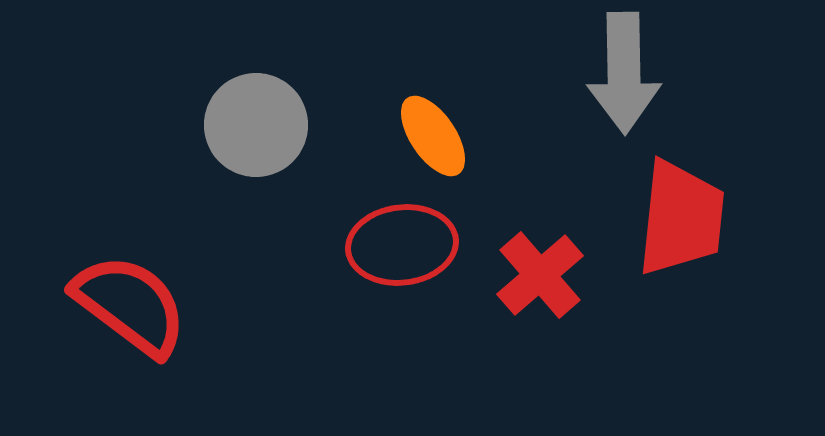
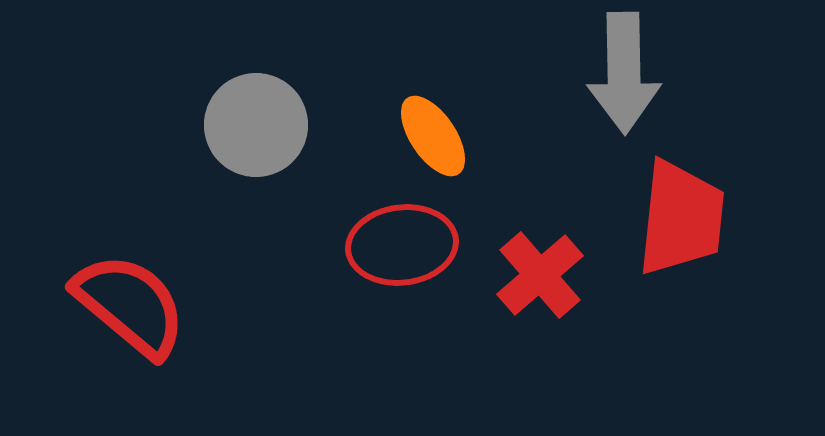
red semicircle: rotated 3 degrees clockwise
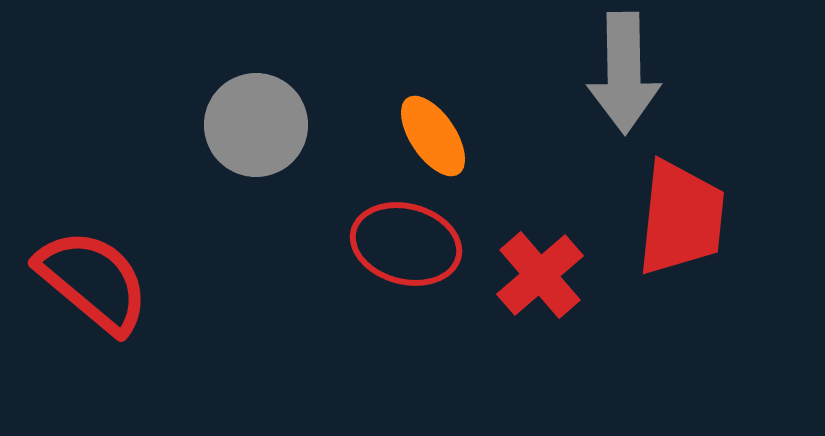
red ellipse: moved 4 px right, 1 px up; rotated 22 degrees clockwise
red semicircle: moved 37 px left, 24 px up
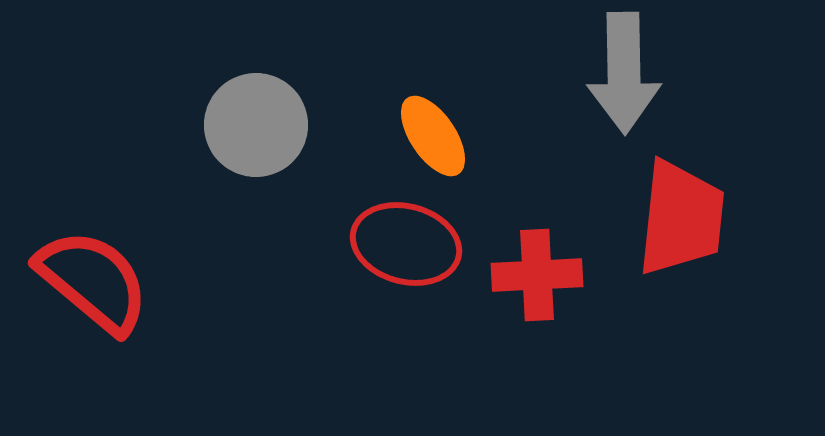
red cross: moved 3 px left; rotated 38 degrees clockwise
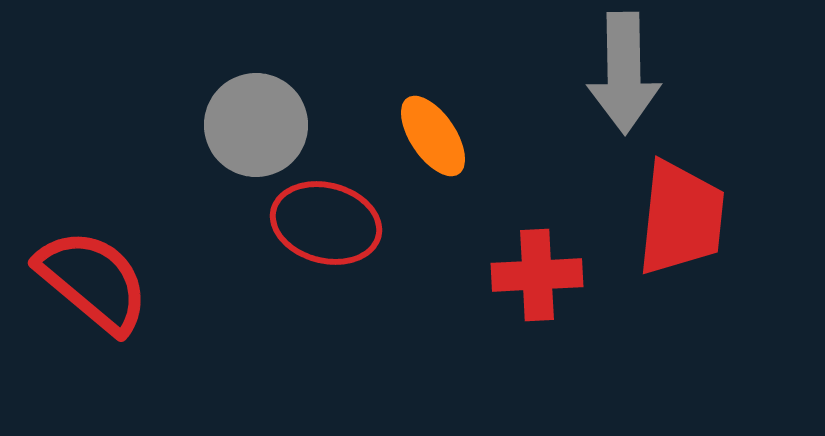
red ellipse: moved 80 px left, 21 px up
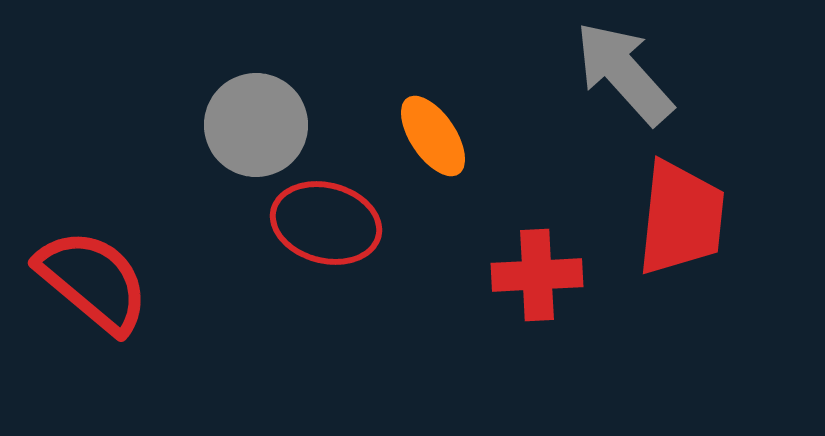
gray arrow: rotated 139 degrees clockwise
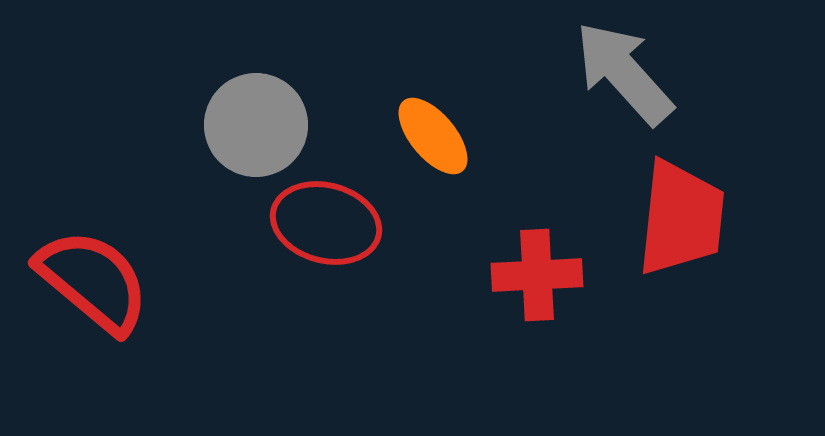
orange ellipse: rotated 6 degrees counterclockwise
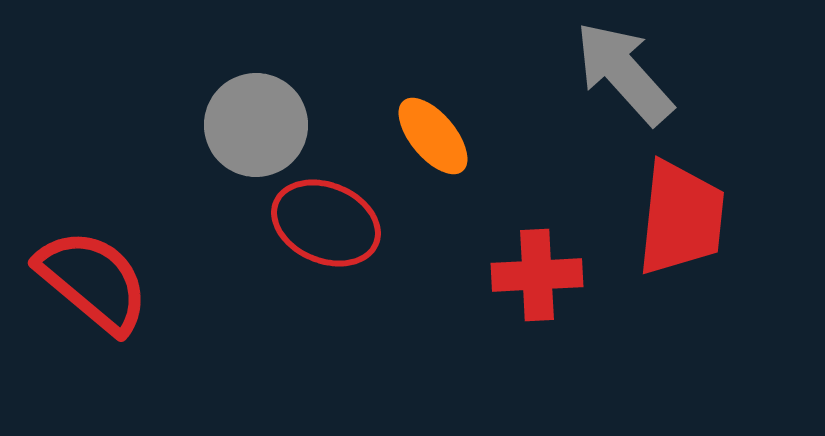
red ellipse: rotated 8 degrees clockwise
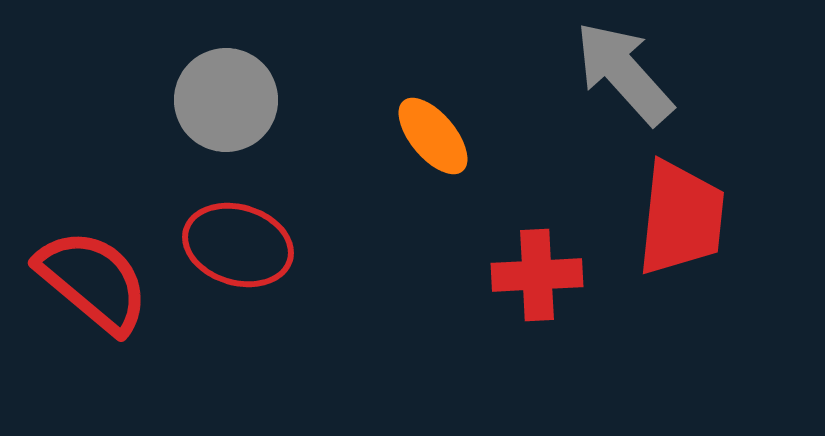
gray circle: moved 30 px left, 25 px up
red ellipse: moved 88 px left, 22 px down; rotated 6 degrees counterclockwise
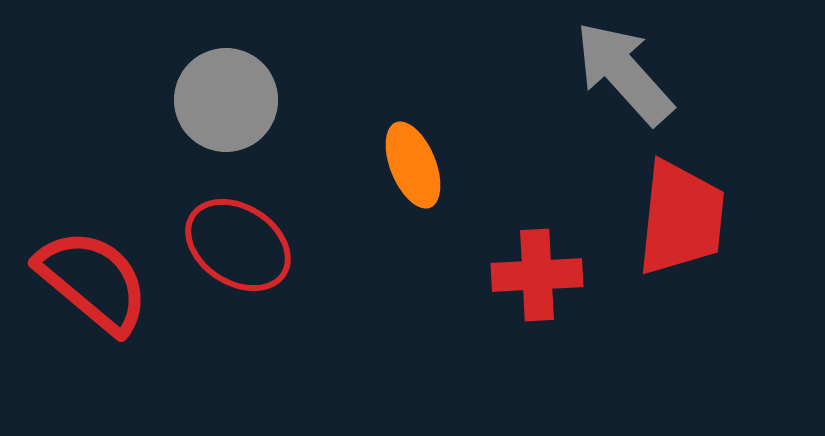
orange ellipse: moved 20 px left, 29 px down; rotated 18 degrees clockwise
red ellipse: rotated 16 degrees clockwise
